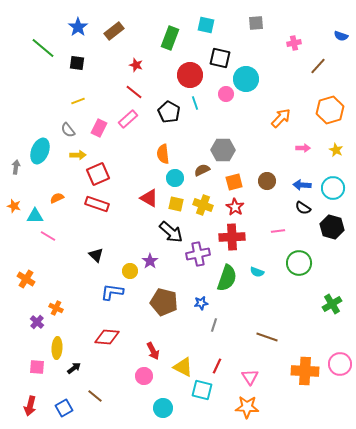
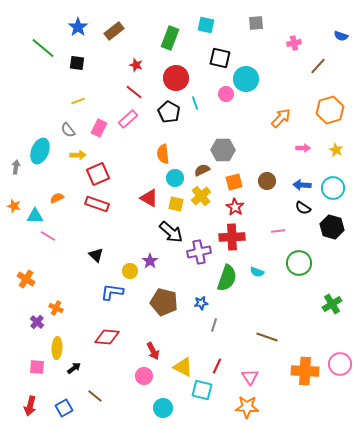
red circle at (190, 75): moved 14 px left, 3 px down
yellow cross at (203, 205): moved 2 px left, 9 px up; rotated 30 degrees clockwise
purple cross at (198, 254): moved 1 px right, 2 px up
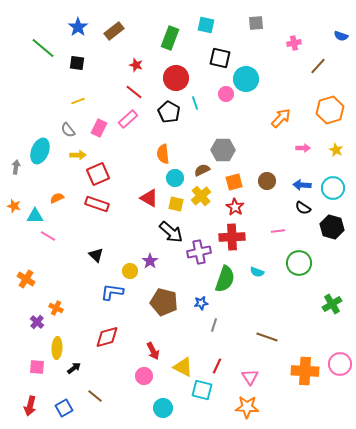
green semicircle at (227, 278): moved 2 px left, 1 px down
red diamond at (107, 337): rotated 20 degrees counterclockwise
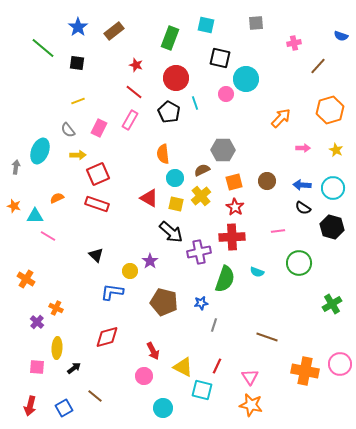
pink rectangle at (128, 119): moved 2 px right, 1 px down; rotated 18 degrees counterclockwise
orange cross at (305, 371): rotated 8 degrees clockwise
orange star at (247, 407): moved 4 px right, 2 px up; rotated 10 degrees clockwise
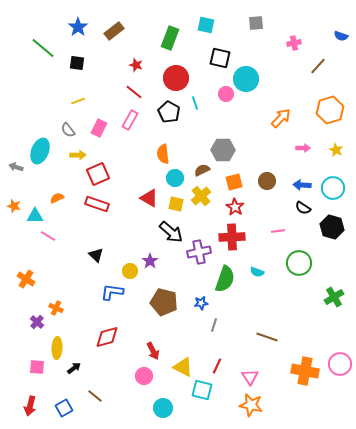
gray arrow at (16, 167): rotated 80 degrees counterclockwise
green cross at (332, 304): moved 2 px right, 7 px up
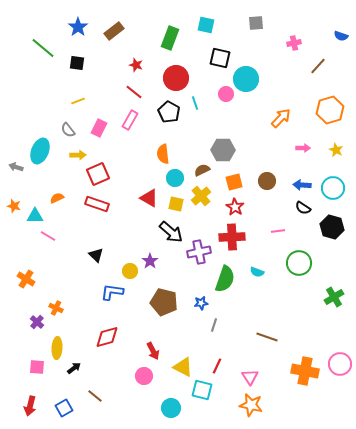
cyan circle at (163, 408): moved 8 px right
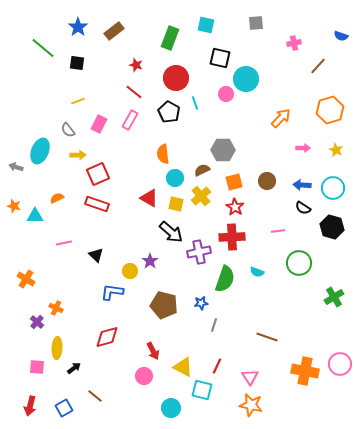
pink rectangle at (99, 128): moved 4 px up
pink line at (48, 236): moved 16 px right, 7 px down; rotated 42 degrees counterclockwise
brown pentagon at (164, 302): moved 3 px down
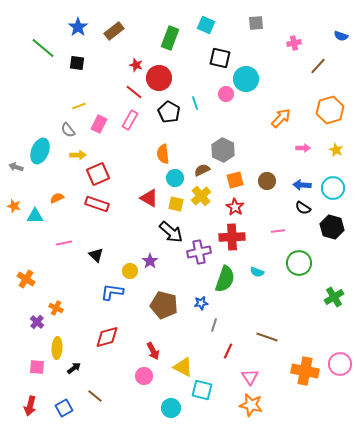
cyan square at (206, 25): rotated 12 degrees clockwise
red circle at (176, 78): moved 17 px left
yellow line at (78, 101): moved 1 px right, 5 px down
gray hexagon at (223, 150): rotated 25 degrees clockwise
orange square at (234, 182): moved 1 px right, 2 px up
red line at (217, 366): moved 11 px right, 15 px up
